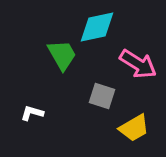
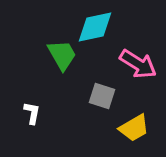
cyan diamond: moved 2 px left
white L-shape: rotated 85 degrees clockwise
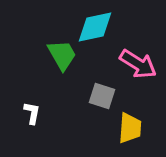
yellow trapezoid: moved 4 px left; rotated 56 degrees counterclockwise
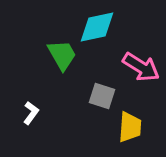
cyan diamond: moved 2 px right
pink arrow: moved 3 px right, 3 px down
white L-shape: moved 1 px left; rotated 25 degrees clockwise
yellow trapezoid: moved 1 px up
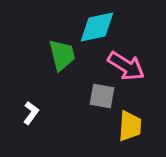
green trapezoid: rotated 16 degrees clockwise
pink arrow: moved 15 px left, 1 px up
gray square: rotated 8 degrees counterclockwise
yellow trapezoid: moved 1 px up
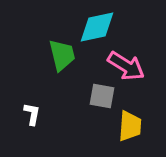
white L-shape: moved 1 px right, 1 px down; rotated 25 degrees counterclockwise
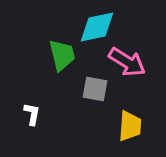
pink arrow: moved 1 px right, 4 px up
gray square: moved 7 px left, 7 px up
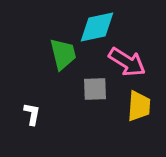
green trapezoid: moved 1 px right, 1 px up
gray square: rotated 12 degrees counterclockwise
yellow trapezoid: moved 9 px right, 20 px up
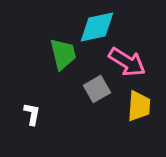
gray square: moved 2 px right; rotated 28 degrees counterclockwise
